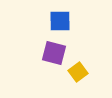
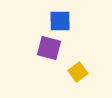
purple square: moved 5 px left, 5 px up
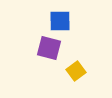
yellow square: moved 2 px left, 1 px up
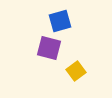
blue square: rotated 15 degrees counterclockwise
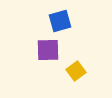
purple square: moved 1 px left, 2 px down; rotated 15 degrees counterclockwise
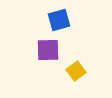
blue square: moved 1 px left, 1 px up
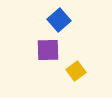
blue square: rotated 25 degrees counterclockwise
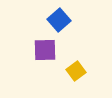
purple square: moved 3 px left
